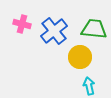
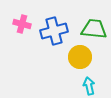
blue cross: rotated 24 degrees clockwise
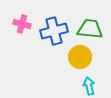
green trapezoid: moved 4 px left
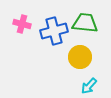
green trapezoid: moved 5 px left, 6 px up
cyan arrow: rotated 126 degrees counterclockwise
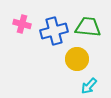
green trapezoid: moved 3 px right, 4 px down
yellow circle: moved 3 px left, 2 px down
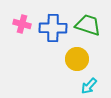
green trapezoid: moved 2 px up; rotated 12 degrees clockwise
blue cross: moved 1 px left, 3 px up; rotated 16 degrees clockwise
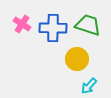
pink cross: rotated 18 degrees clockwise
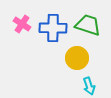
yellow circle: moved 1 px up
cyan arrow: rotated 60 degrees counterclockwise
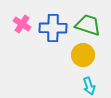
yellow circle: moved 6 px right, 3 px up
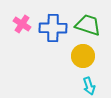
yellow circle: moved 1 px down
